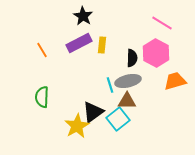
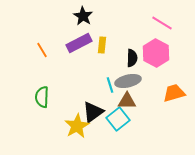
orange trapezoid: moved 1 px left, 12 px down
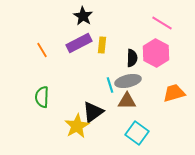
cyan square: moved 19 px right, 14 px down; rotated 15 degrees counterclockwise
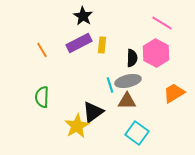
orange trapezoid: rotated 15 degrees counterclockwise
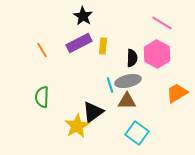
yellow rectangle: moved 1 px right, 1 px down
pink hexagon: moved 1 px right, 1 px down
orange trapezoid: moved 3 px right
